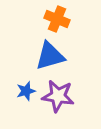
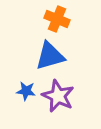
blue star: rotated 24 degrees clockwise
purple star: rotated 16 degrees clockwise
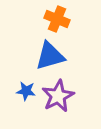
purple star: rotated 20 degrees clockwise
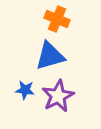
blue star: moved 1 px left, 1 px up
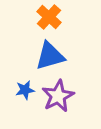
orange cross: moved 8 px left, 2 px up; rotated 20 degrees clockwise
blue star: rotated 18 degrees counterclockwise
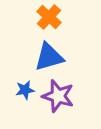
blue triangle: moved 1 px left, 1 px down
purple star: rotated 28 degrees counterclockwise
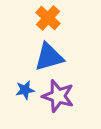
orange cross: moved 1 px left, 1 px down
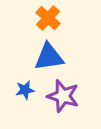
blue triangle: rotated 8 degrees clockwise
purple star: moved 5 px right
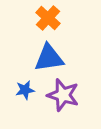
blue triangle: moved 1 px down
purple star: moved 1 px up
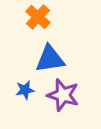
orange cross: moved 10 px left, 1 px up
blue triangle: moved 1 px right, 1 px down
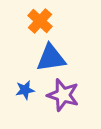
orange cross: moved 2 px right, 4 px down
blue triangle: moved 1 px right, 1 px up
